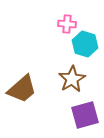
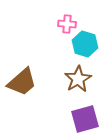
brown star: moved 6 px right
brown trapezoid: moved 7 px up
purple square: moved 4 px down
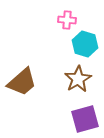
pink cross: moved 4 px up
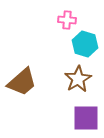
purple square: moved 1 px right, 1 px up; rotated 16 degrees clockwise
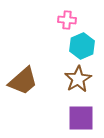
cyan hexagon: moved 3 px left, 2 px down; rotated 20 degrees clockwise
brown trapezoid: moved 1 px right, 1 px up
purple square: moved 5 px left
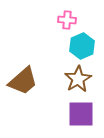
purple square: moved 4 px up
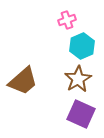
pink cross: rotated 24 degrees counterclockwise
purple square: rotated 24 degrees clockwise
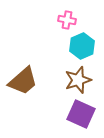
pink cross: rotated 30 degrees clockwise
brown star: moved 1 px down; rotated 12 degrees clockwise
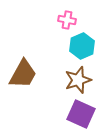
brown trapezoid: moved 7 px up; rotated 20 degrees counterclockwise
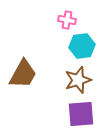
cyan hexagon: rotated 15 degrees clockwise
purple square: rotated 28 degrees counterclockwise
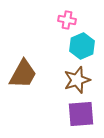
cyan hexagon: rotated 15 degrees counterclockwise
brown star: moved 1 px left
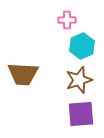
pink cross: rotated 12 degrees counterclockwise
brown trapezoid: rotated 64 degrees clockwise
brown star: moved 2 px right
